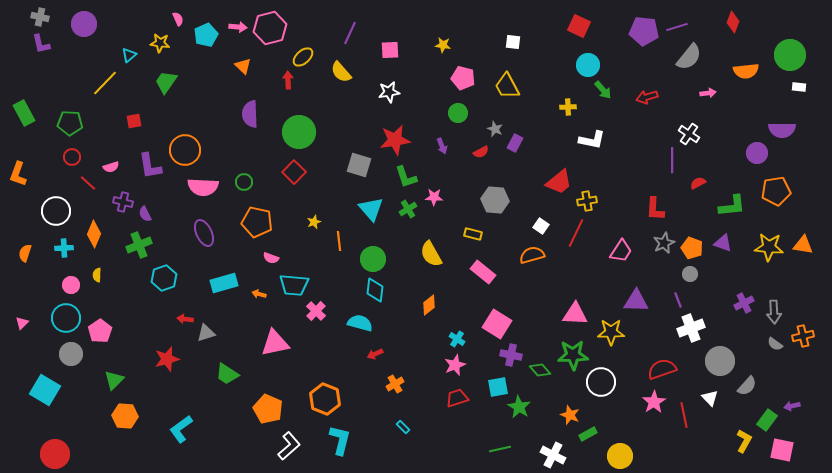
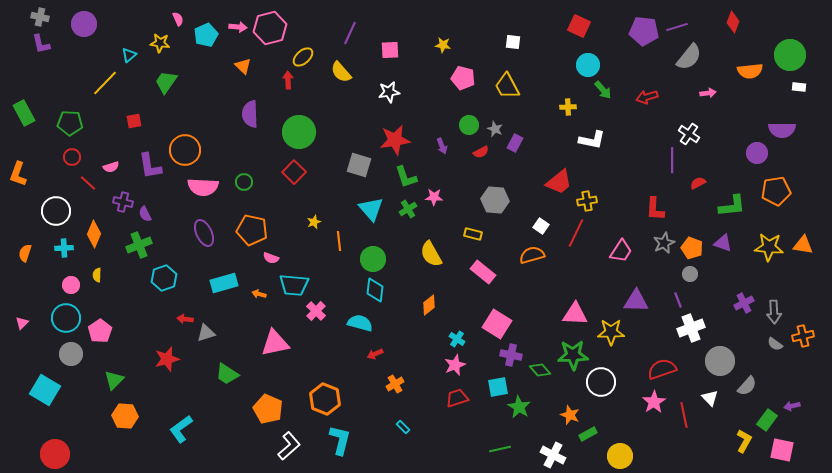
orange semicircle at (746, 71): moved 4 px right
green circle at (458, 113): moved 11 px right, 12 px down
orange pentagon at (257, 222): moved 5 px left, 8 px down
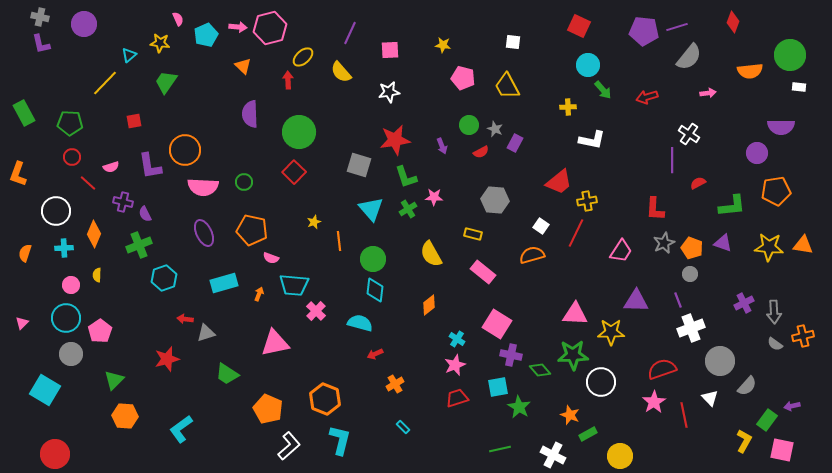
purple semicircle at (782, 130): moved 1 px left, 3 px up
orange arrow at (259, 294): rotated 96 degrees clockwise
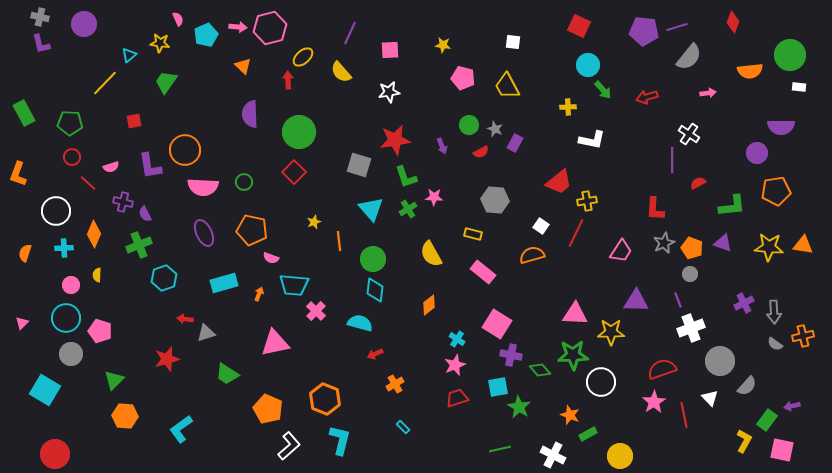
pink pentagon at (100, 331): rotated 20 degrees counterclockwise
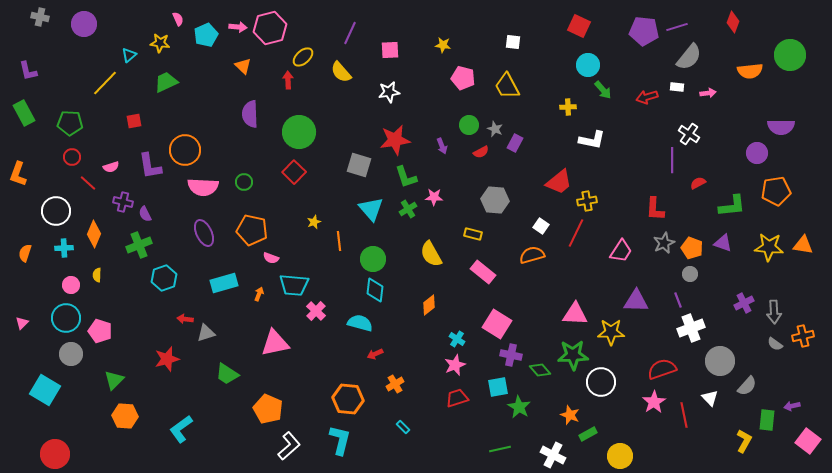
purple L-shape at (41, 44): moved 13 px left, 27 px down
green trapezoid at (166, 82): rotated 30 degrees clockwise
white rectangle at (799, 87): moved 122 px left
orange hexagon at (325, 399): moved 23 px right; rotated 16 degrees counterclockwise
green rectangle at (767, 420): rotated 30 degrees counterclockwise
pink square at (782, 450): moved 26 px right, 9 px up; rotated 25 degrees clockwise
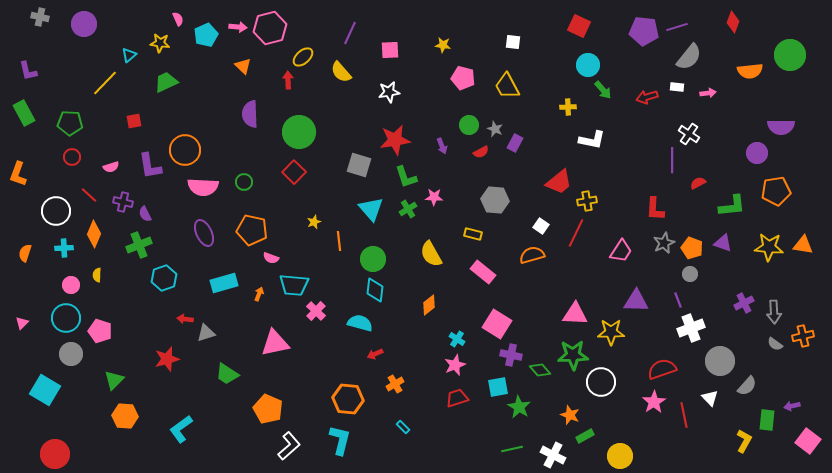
red line at (88, 183): moved 1 px right, 12 px down
green rectangle at (588, 434): moved 3 px left, 2 px down
green line at (500, 449): moved 12 px right
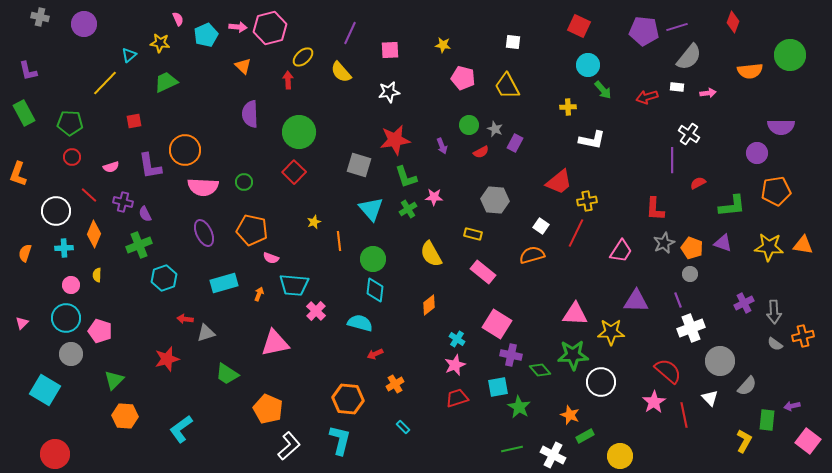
red semicircle at (662, 369): moved 6 px right, 2 px down; rotated 60 degrees clockwise
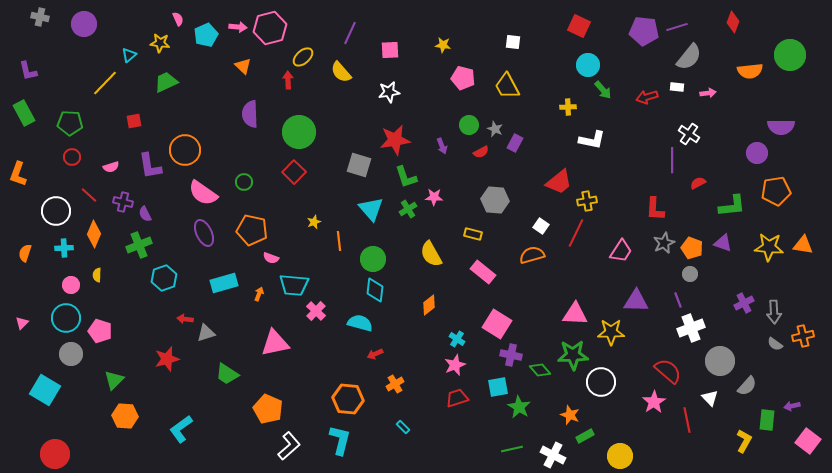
pink semicircle at (203, 187): moved 6 px down; rotated 32 degrees clockwise
red line at (684, 415): moved 3 px right, 5 px down
